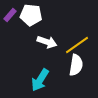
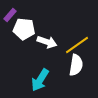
white pentagon: moved 7 px left, 14 px down
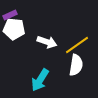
purple rectangle: rotated 24 degrees clockwise
white pentagon: moved 10 px left
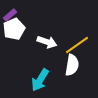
purple rectangle: rotated 16 degrees counterclockwise
white pentagon: rotated 30 degrees counterclockwise
white semicircle: moved 4 px left
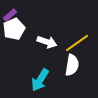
yellow line: moved 2 px up
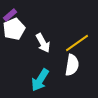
white arrow: moved 4 px left, 1 px down; rotated 42 degrees clockwise
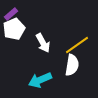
purple rectangle: moved 1 px right, 1 px up
yellow line: moved 2 px down
cyan arrow: rotated 35 degrees clockwise
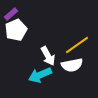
white pentagon: moved 2 px right, 1 px down
white arrow: moved 5 px right, 13 px down
white semicircle: rotated 70 degrees clockwise
cyan arrow: moved 5 px up
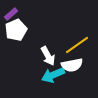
cyan arrow: moved 13 px right
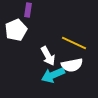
purple rectangle: moved 17 px right, 4 px up; rotated 40 degrees counterclockwise
yellow line: moved 3 px left, 2 px up; rotated 60 degrees clockwise
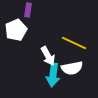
white semicircle: moved 3 px down
cyan arrow: rotated 60 degrees counterclockwise
